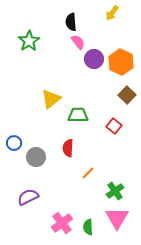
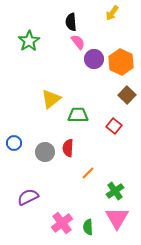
gray circle: moved 9 px right, 5 px up
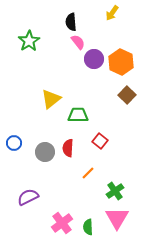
red square: moved 14 px left, 15 px down
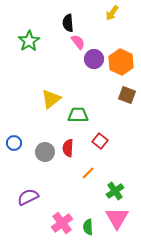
black semicircle: moved 3 px left, 1 px down
brown square: rotated 24 degrees counterclockwise
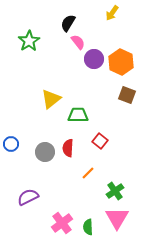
black semicircle: rotated 36 degrees clockwise
blue circle: moved 3 px left, 1 px down
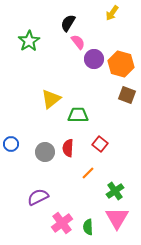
orange hexagon: moved 2 px down; rotated 10 degrees counterclockwise
red square: moved 3 px down
purple semicircle: moved 10 px right
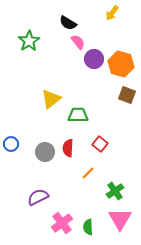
black semicircle: rotated 90 degrees counterclockwise
pink triangle: moved 3 px right, 1 px down
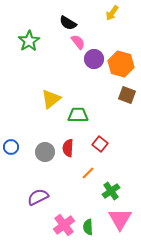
blue circle: moved 3 px down
green cross: moved 4 px left
pink cross: moved 2 px right, 2 px down
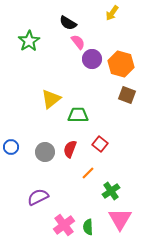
purple circle: moved 2 px left
red semicircle: moved 2 px right, 1 px down; rotated 18 degrees clockwise
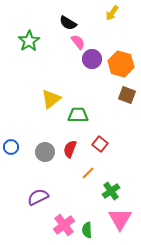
green semicircle: moved 1 px left, 3 px down
